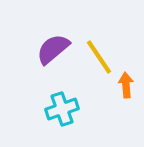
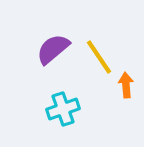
cyan cross: moved 1 px right
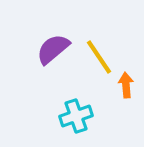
cyan cross: moved 13 px right, 7 px down
